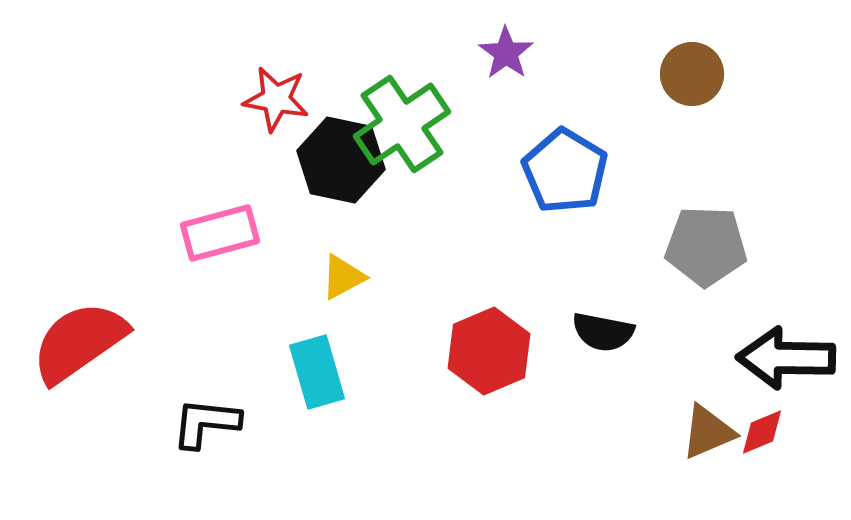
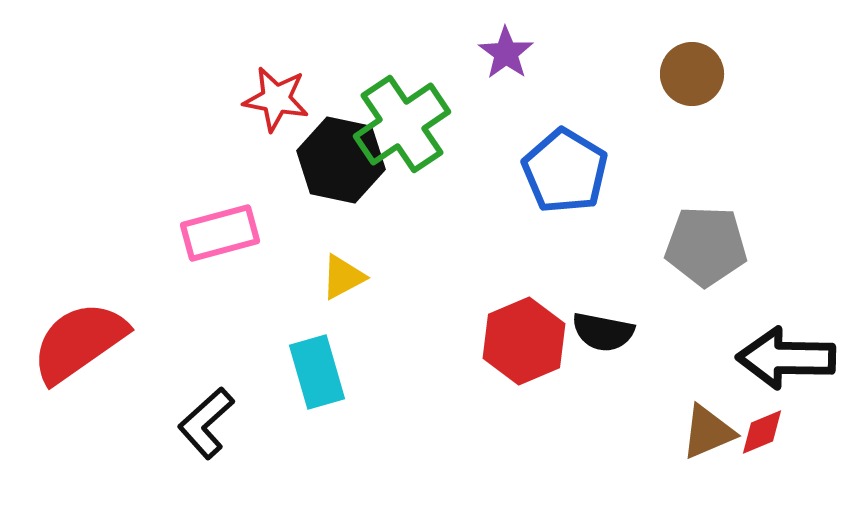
red hexagon: moved 35 px right, 10 px up
black L-shape: rotated 48 degrees counterclockwise
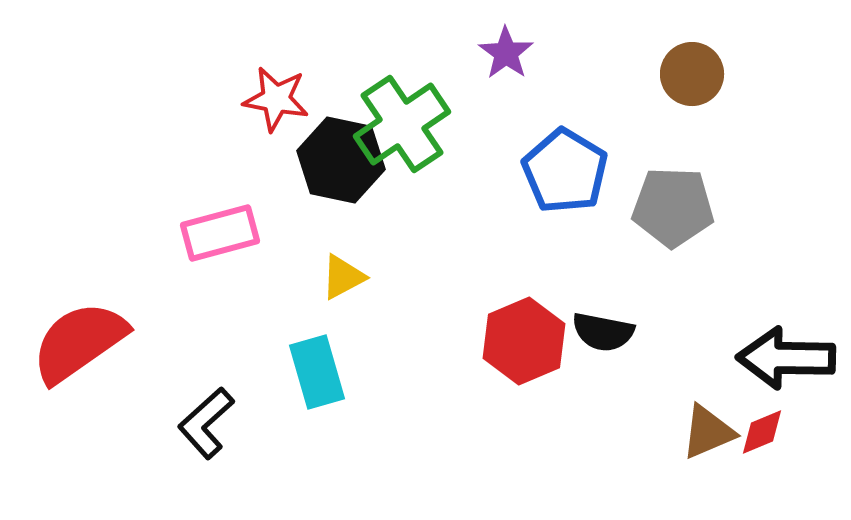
gray pentagon: moved 33 px left, 39 px up
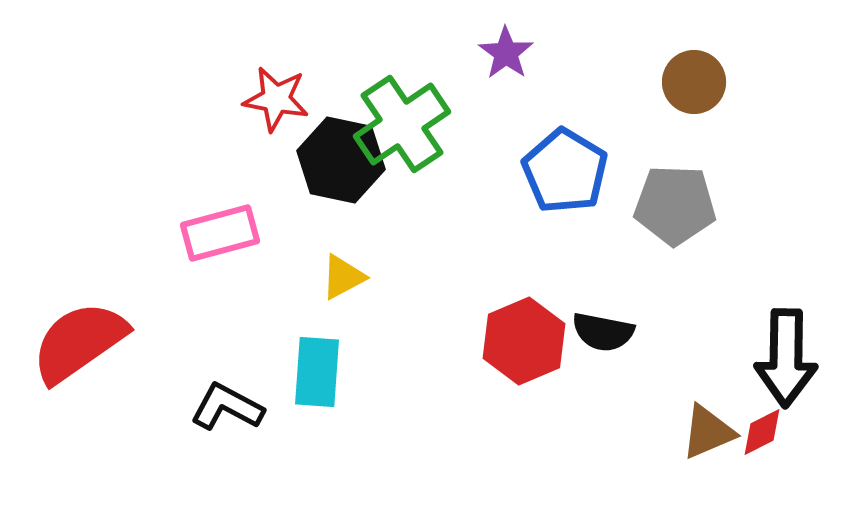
brown circle: moved 2 px right, 8 px down
gray pentagon: moved 2 px right, 2 px up
black arrow: rotated 90 degrees counterclockwise
cyan rectangle: rotated 20 degrees clockwise
black L-shape: moved 21 px right, 16 px up; rotated 70 degrees clockwise
red diamond: rotated 4 degrees counterclockwise
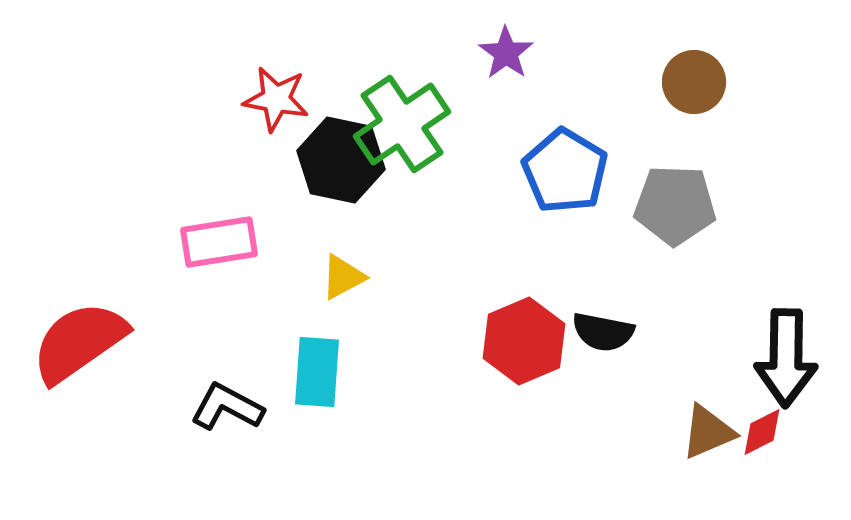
pink rectangle: moved 1 px left, 9 px down; rotated 6 degrees clockwise
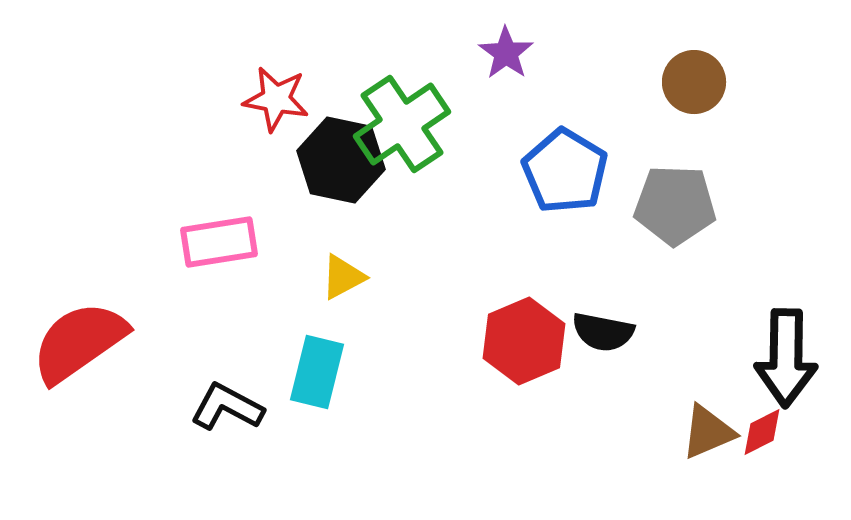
cyan rectangle: rotated 10 degrees clockwise
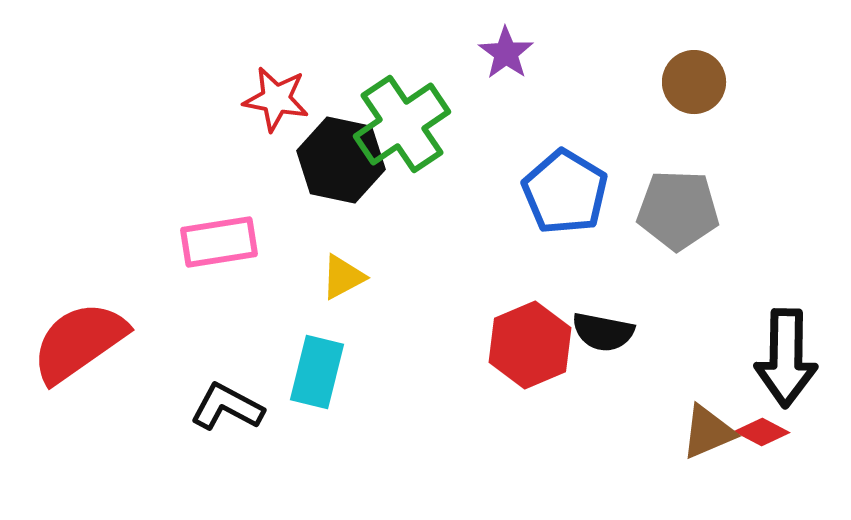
blue pentagon: moved 21 px down
gray pentagon: moved 3 px right, 5 px down
red hexagon: moved 6 px right, 4 px down
red diamond: rotated 54 degrees clockwise
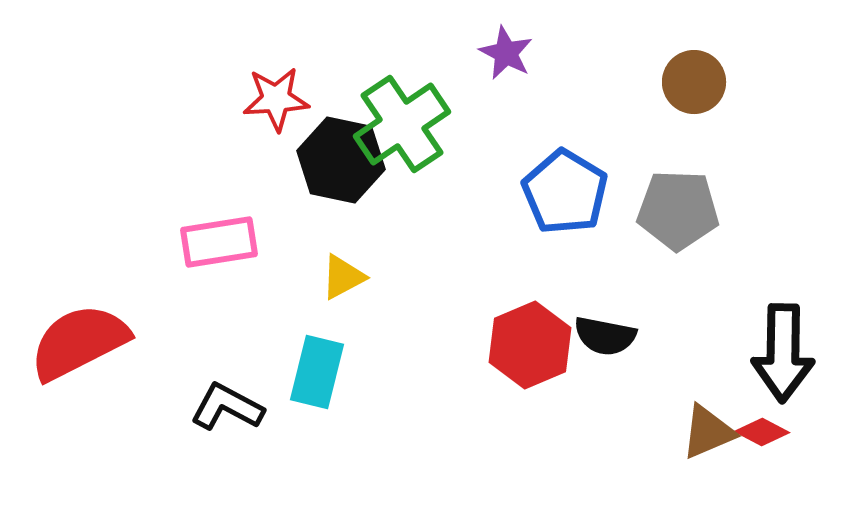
purple star: rotated 8 degrees counterclockwise
red star: rotated 14 degrees counterclockwise
black semicircle: moved 2 px right, 4 px down
red semicircle: rotated 8 degrees clockwise
black arrow: moved 3 px left, 5 px up
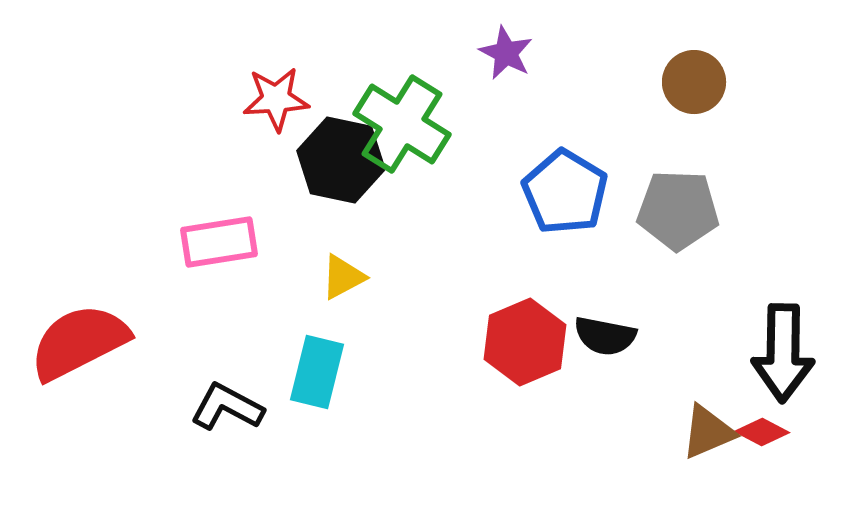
green cross: rotated 24 degrees counterclockwise
red hexagon: moved 5 px left, 3 px up
